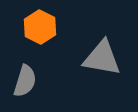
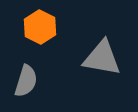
gray semicircle: moved 1 px right
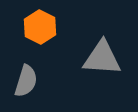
gray triangle: rotated 6 degrees counterclockwise
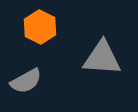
gray semicircle: rotated 44 degrees clockwise
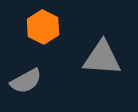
orange hexagon: moved 3 px right
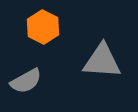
gray triangle: moved 3 px down
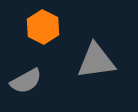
gray triangle: moved 6 px left; rotated 12 degrees counterclockwise
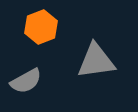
orange hexagon: moved 2 px left; rotated 12 degrees clockwise
